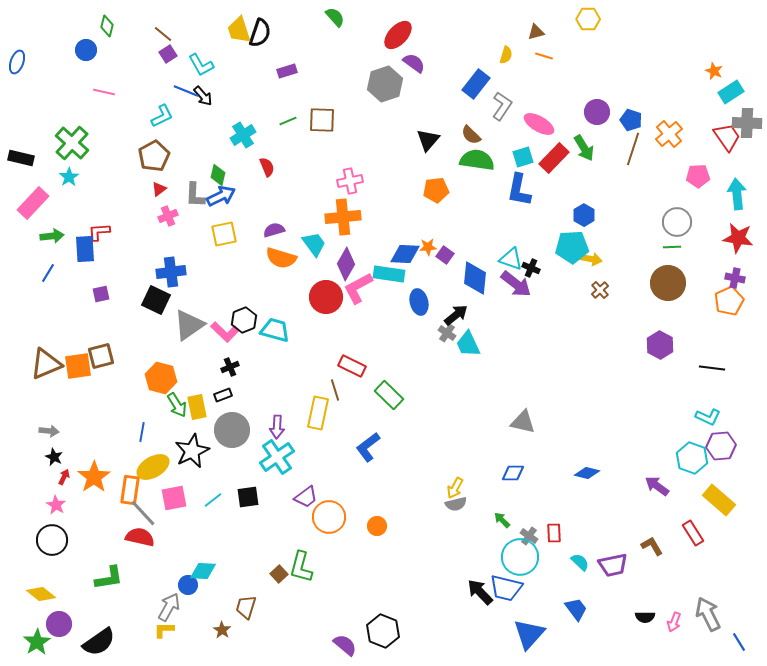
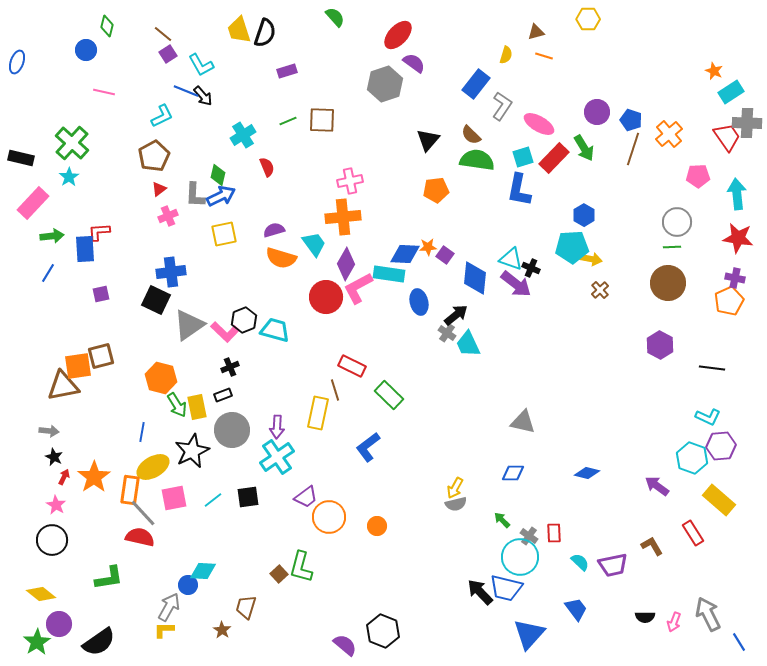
black semicircle at (260, 33): moved 5 px right
brown triangle at (46, 364): moved 17 px right, 22 px down; rotated 12 degrees clockwise
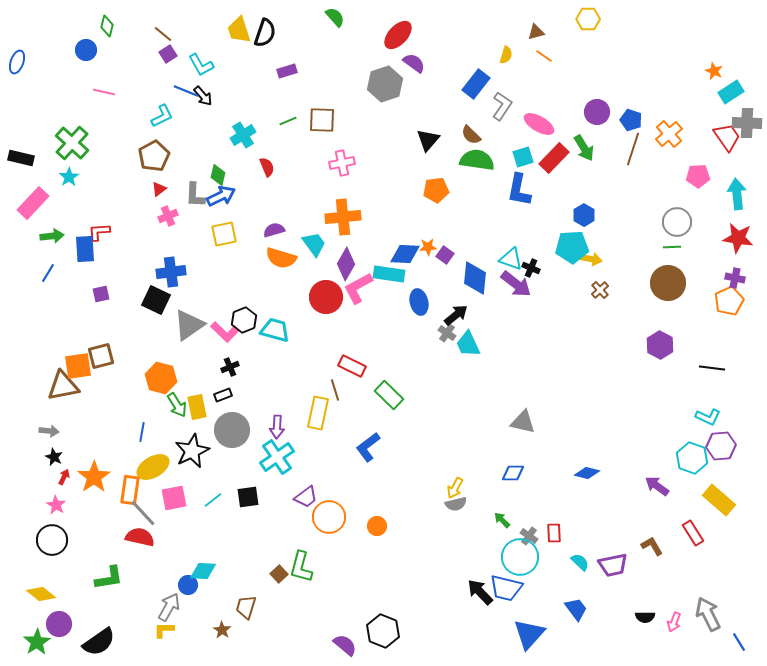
orange line at (544, 56): rotated 18 degrees clockwise
pink cross at (350, 181): moved 8 px left, 18 px up
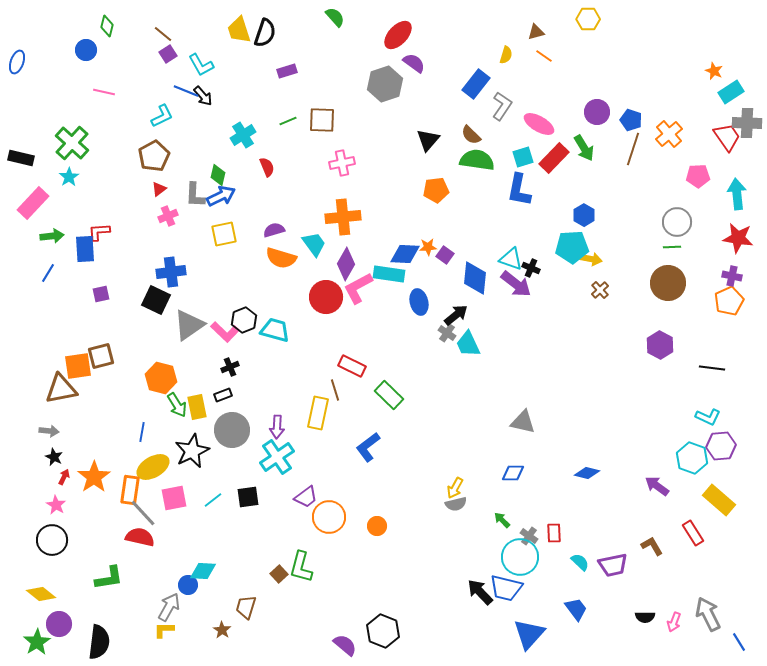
purple cross at (735, 278): moved 3 px left, 2 px up
brown triangle at (63, 386): moved 2 px left, 3 px down
black semicircle at (99, 642): rotated 48 degrees counterclockwise
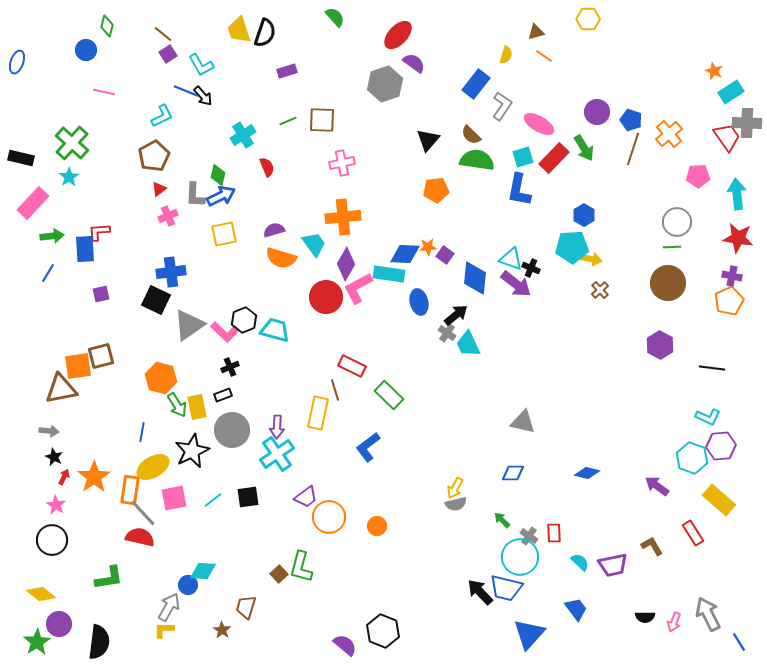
cyan cross at (277, 457): moved 3 px up
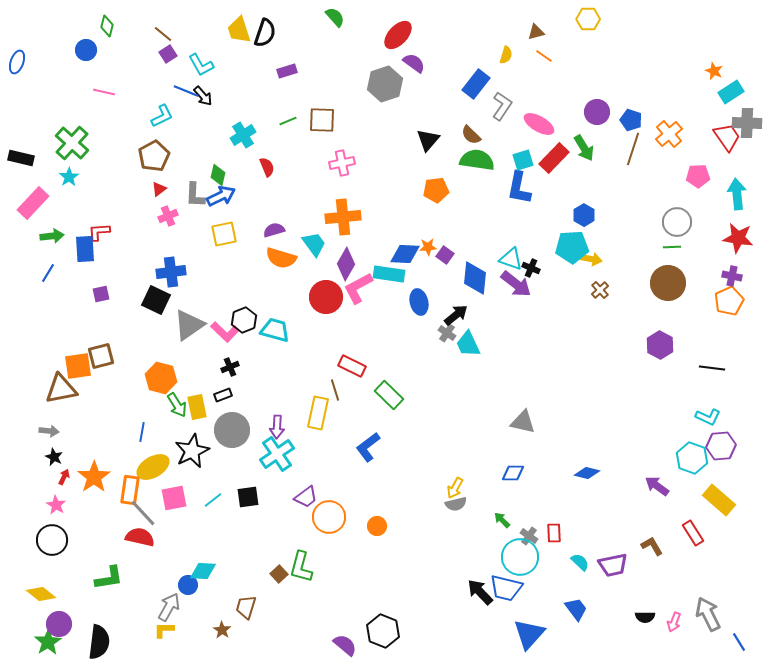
cyan square at (523, 157): moved 3 px down
blue L-shape at (519, 190): moved 2 px up
green star at (37, 642): moved 11 px right
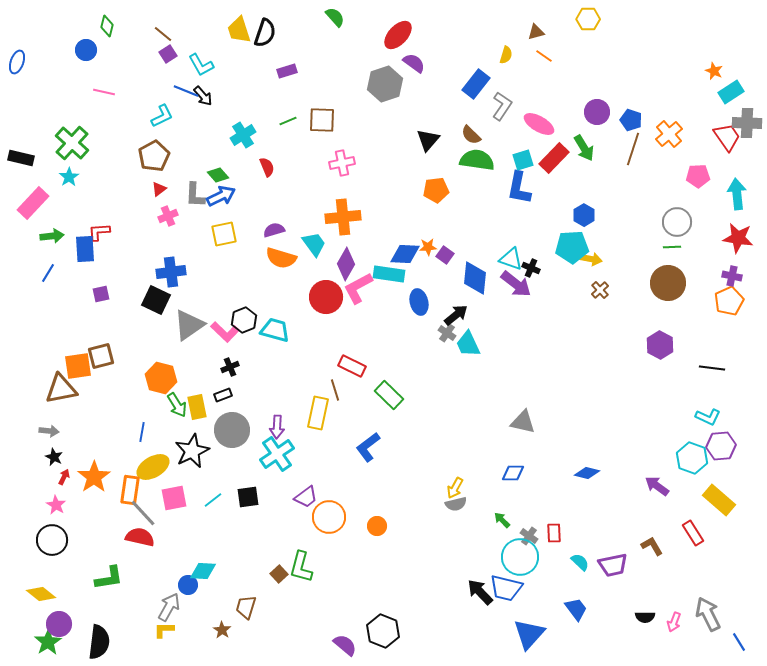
green diamond at (218, 175): rotated 55 degrees counterclockwise
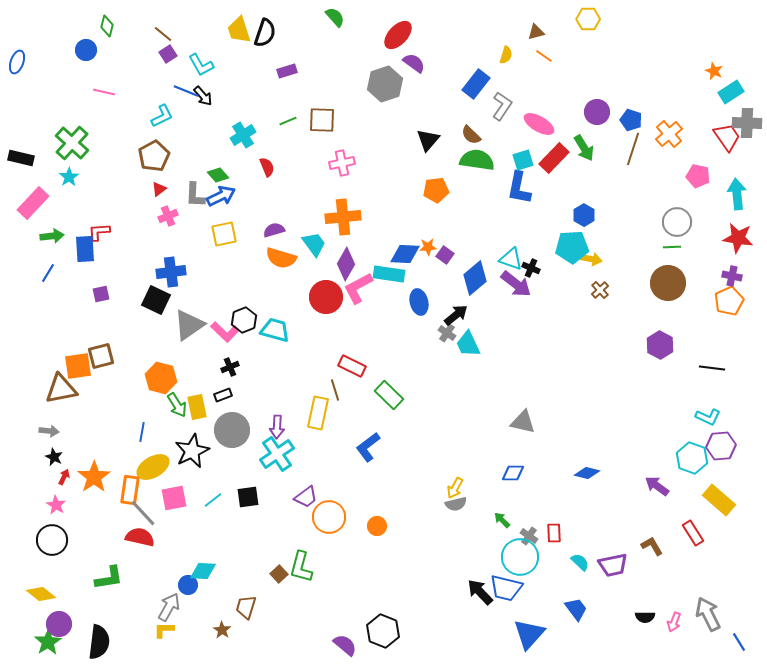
pink pentagon at (698, 176): rotated 15 degrees clockwise
blue diamond at (475, 278): rotated 44 degrees clockwise
